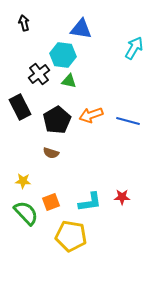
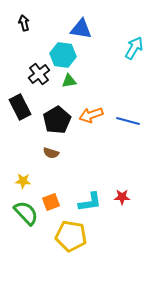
green triangle: rotated 21 degrees counterclockwise
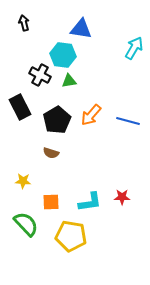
black cross: moved 1 px right, 1 px down; rotated 25 degrees counterclockwise
orange arrow: rotated 30 degrees counterclockwise
orange square: rotated 18 degrees clockwise
green semicircle: moved 11 px down
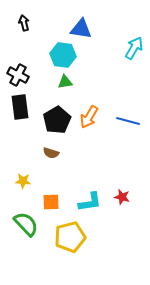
black cross: moved 22 px left
green triangle: moved 4 px left, 1 px down
black rectangle: rotated 20 degrees clockwise
orange arrow: moved 2 px left, 2 px down; rotated 10 degrees counterclockwise
red star: rotated 14 degrees clockwise
yellow pentagon: moved 1 px left, 1 px down; rotated 24 degrees counterclockwise
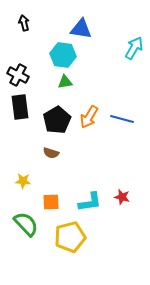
blue line: moved 6 px left, 2 px up
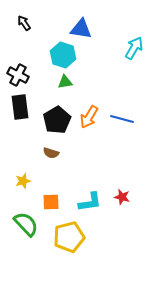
black arrow: rotated 21 degrees counterclockwise
cyan hexagon: rotated 10 degrees clockwise
yellow star: rotated 21 degrees counterclockwise
yellow pentagon: moved 1 px left
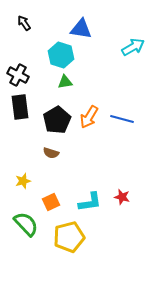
cyan arrow: moved 1 px left, 1 px up; rotated 30 degrees clockwise
cyan hexagon: moved 2 px left
orange square: rotated 24 degrees counterclockwise
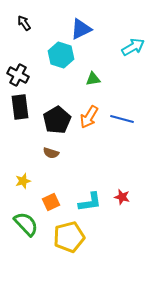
blue triangle: rotated 35 degrees counterclockwise
green triangle: moved 28 px right, 3 px up
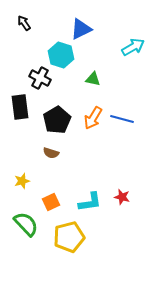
black cross: moved 22 px right, 3 px down
green triangle: rotated 21 degrees clockwise
orange arrow: moved 4 px right, 1 px down
yellow star: moved 1 px left
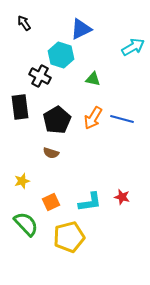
black cross: moved 2 px up
